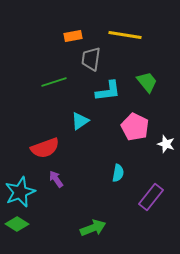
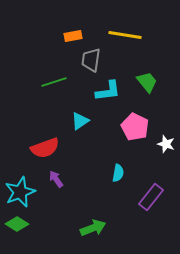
gray trapezoid: moved 1 px down
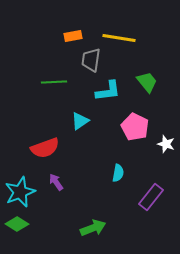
yellow line: moved 6 px left, 3 px down
green line: rotated 15 degrees clockwise
purple arrow: moved 3 px down
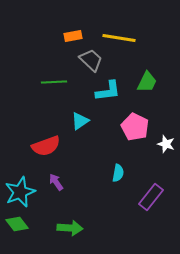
gray trapezoid: rotated 125 degrees clockwise
green trapezoid: rotated 65 degrees clockwise
red semicircle: moved 1 px right, 2 px up
green diamond: rotated 20 degrees clockwise
green arrow: moved 23 px left; rotated 25 degrees clockwise
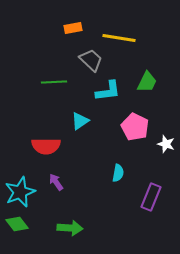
orange rectangle: moved 8 px up
red semicircle: rotated 20 degrees clockwise
purple rectangle: rotated 16 degrees counterclockwise
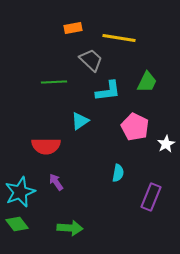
white star: rotated 24 degrees clockwise
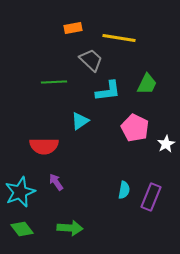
green trapezoid: moved 2 px down
pink pentagon: moved 1 px down
red semicircle: moved 2 px left
cyan semicircle: moved 6 px right, 17 px down
green diamond: moved 5 px right, 5 px down
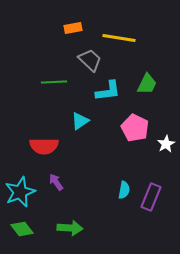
gray trapezoid: moved 1 px left
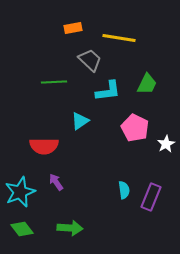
cyan semicircle: rotated 18 degrees counterclockwise
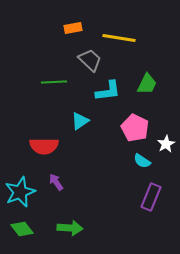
cyan semicircle: moved 18 px right, 29 px up; rotated 132 degrees clockwise
